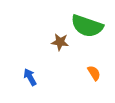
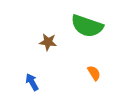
brown star: moved 12 px left
blue arrow: moved 2 px right, 5 px down
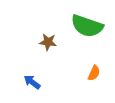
orange semicircle: rotated 56 degrees clockwise
blue arrow: rotated 24 degrees counterclockwise
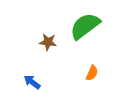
green semicircle: moved 2 px left; rotated 124 degrees clockwise
orange semicircle: moved 2 px left
